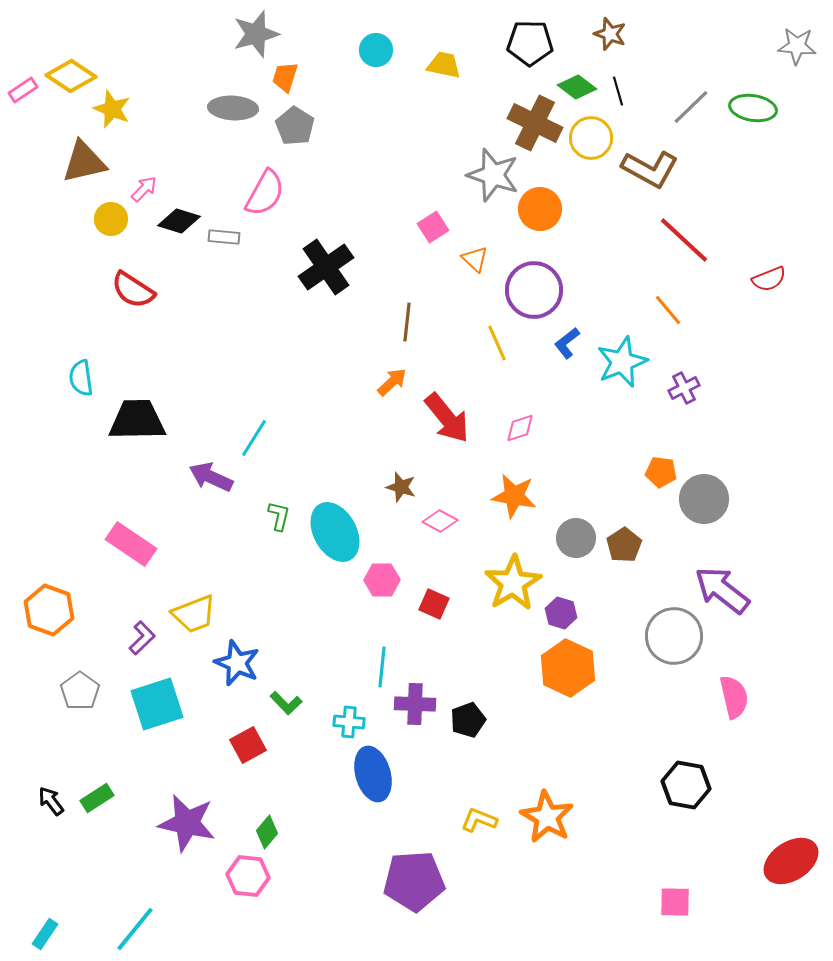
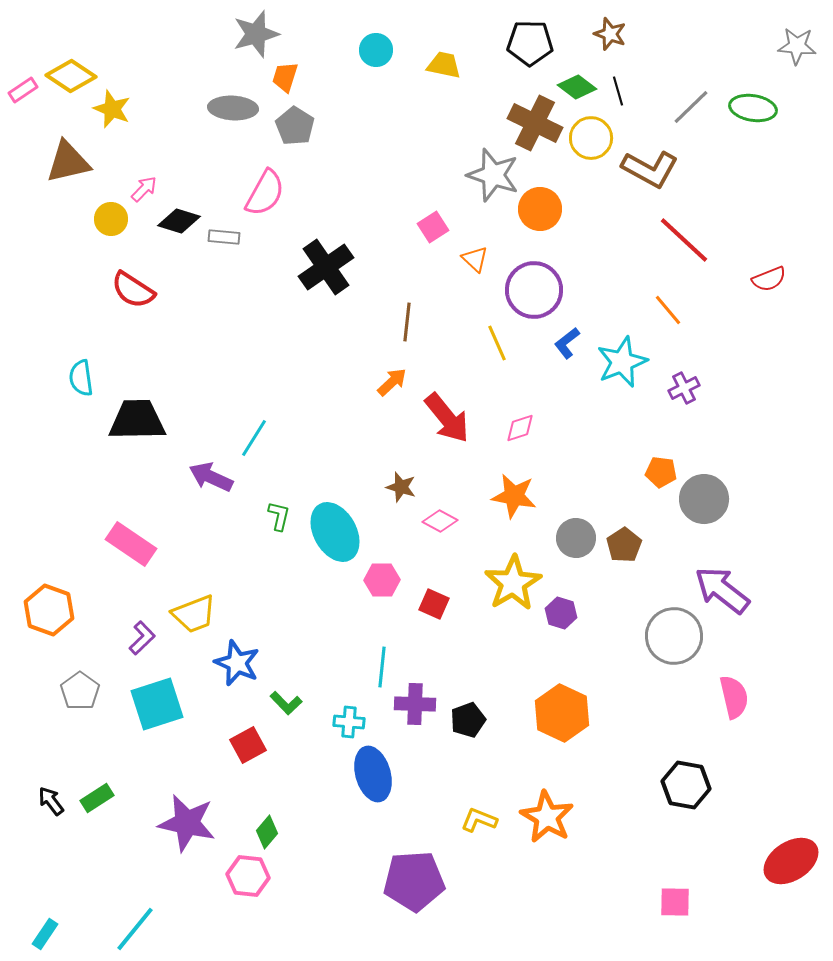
brown triangle at (84, 162): moved 16 px left
orange hexagon at (568, 668): moved 6 px left, 45 px down
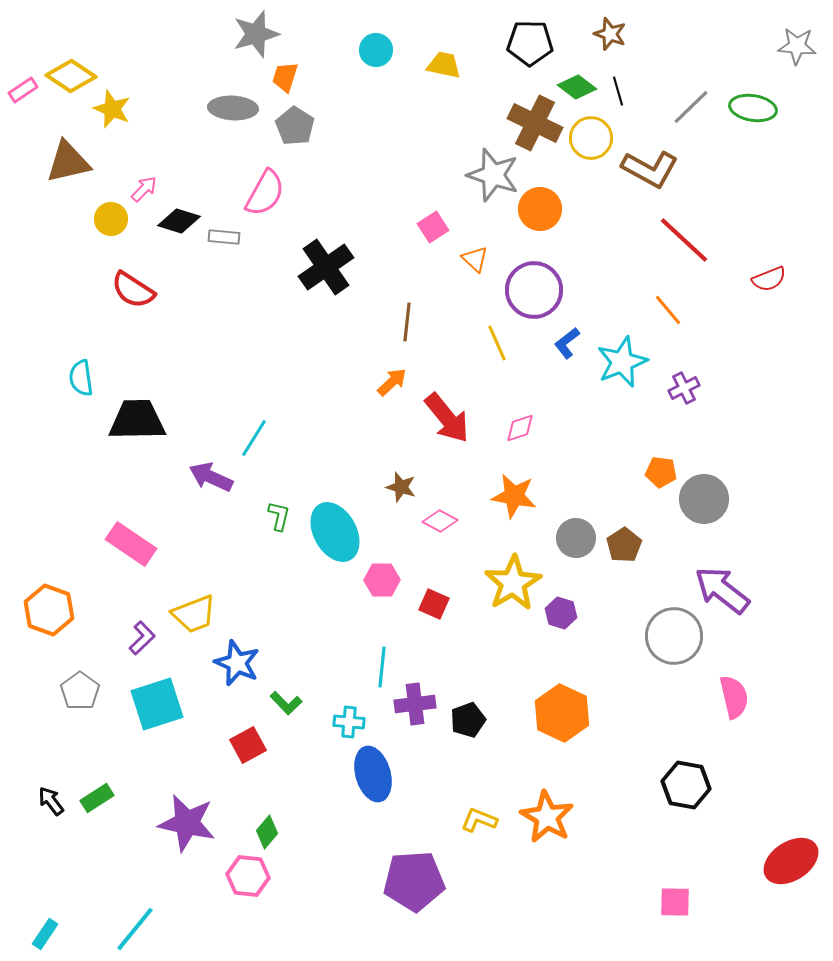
purple cross at (415, 704): rotated 9 degrees counterclockwise
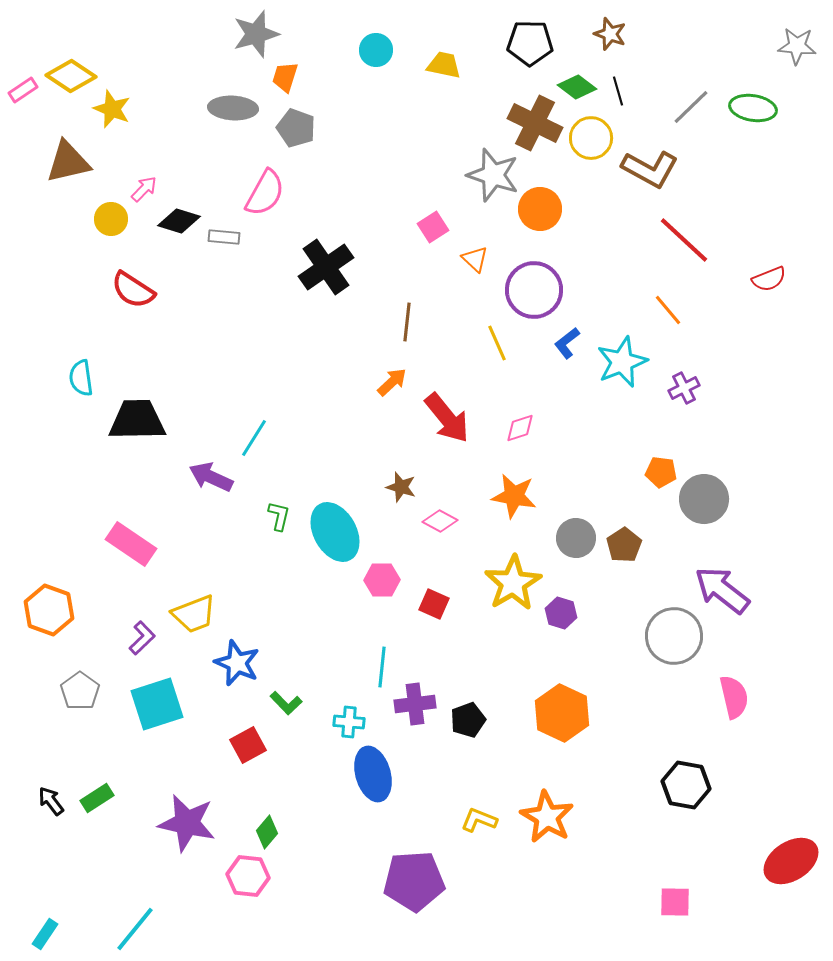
gray pentagon at (295, 126): moved 1 px right, 2 px down; rotated 12 degrees counterclockwise
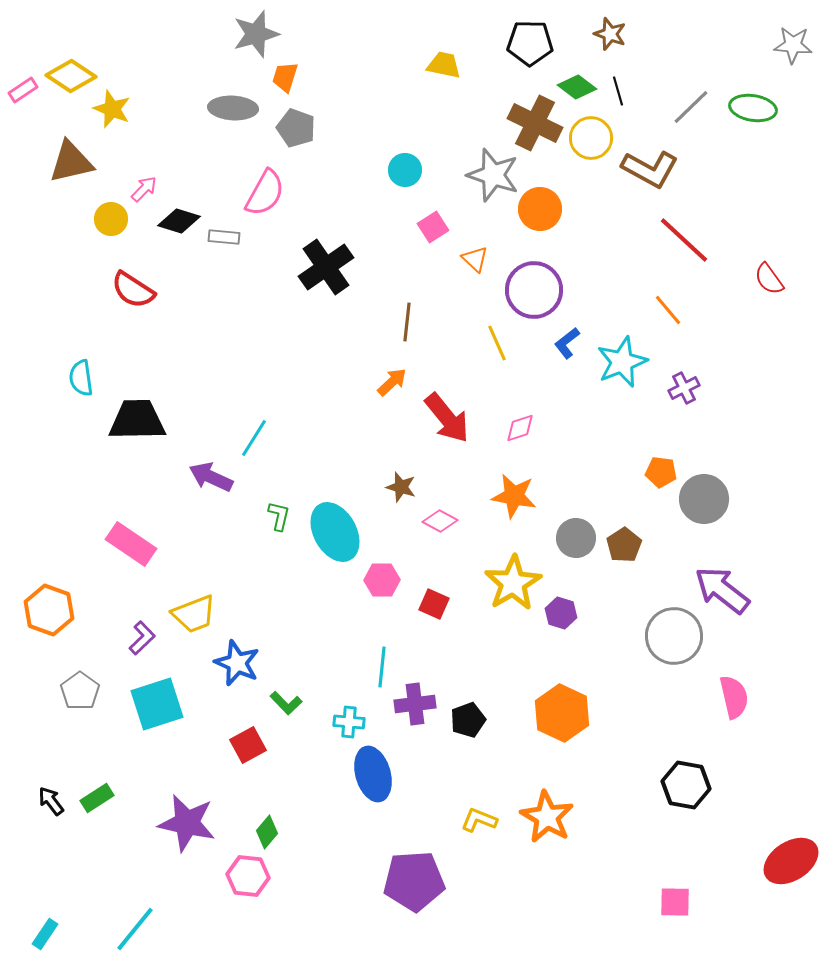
gray star at (797, 46): moved 4 px left, 1 px up
cyan circle at (376, 50): moved 29 px right, 120 px down
brown triangle at (68, 162): moved 3 px right
red semicircle at (769, 279): rotated 76 degrees clockwise
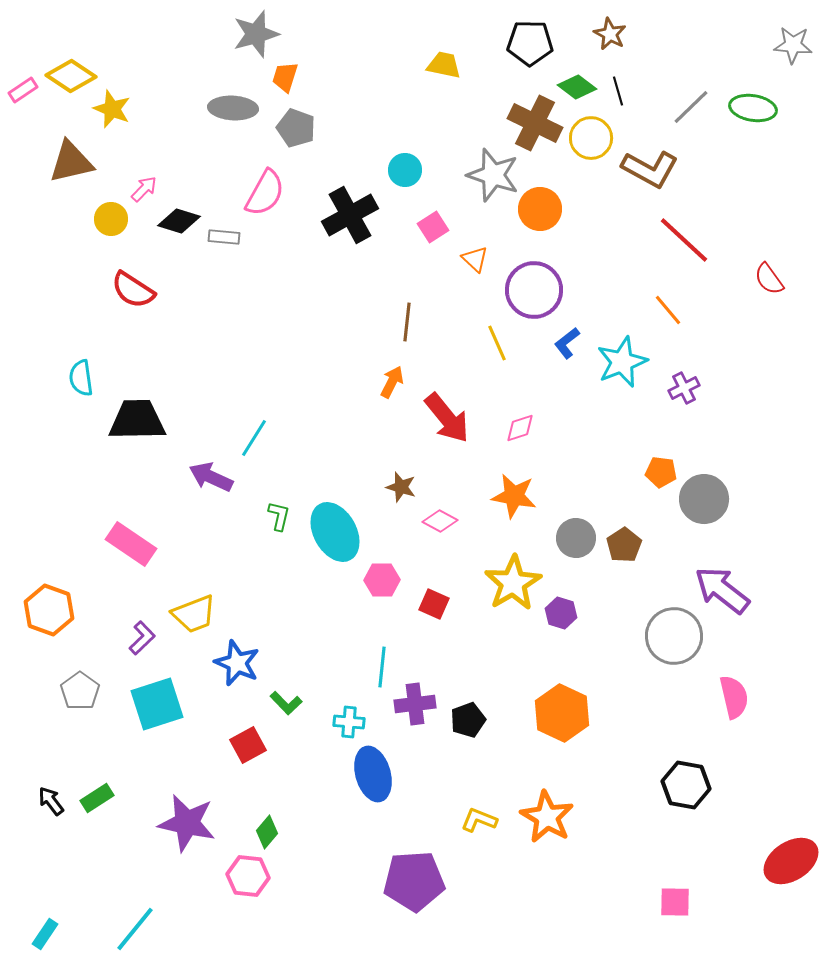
brown star at (610, 34): rotated 8 degrees clockwise
black cross at (326, 267): moved 24 px right, 52 px up; rotated 6 degrees clockwise
orange arrow at (392, 382): rotated 20 degrees counterclockwise
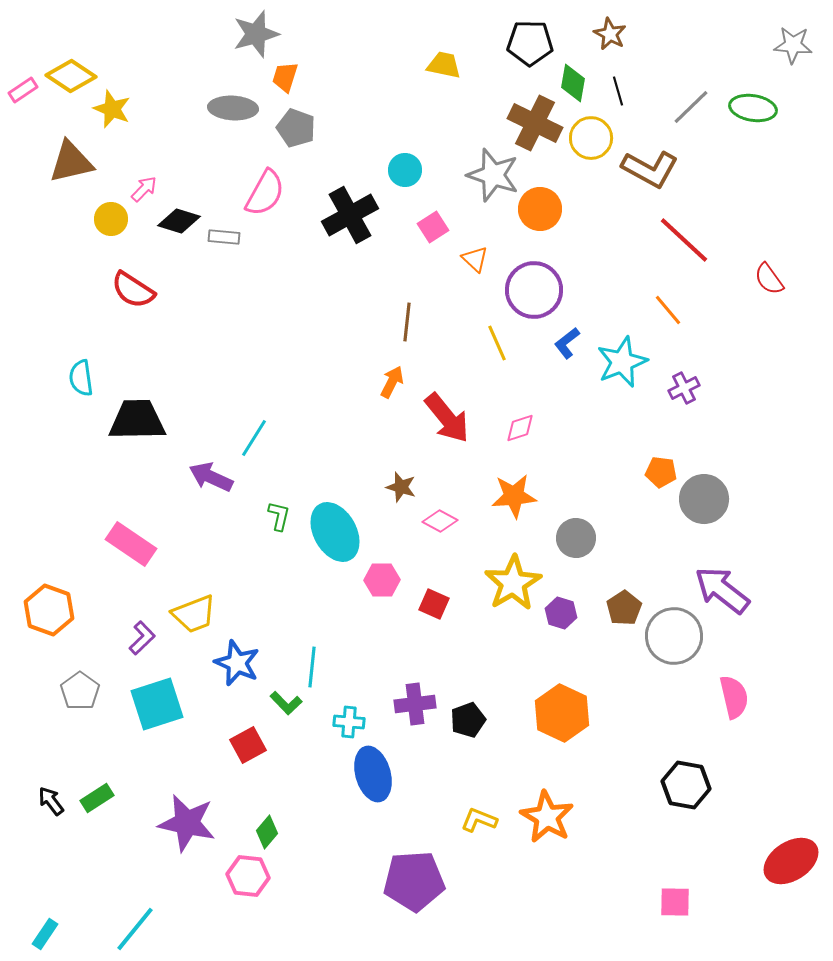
green diamond at (577, 87): moved 4 px left, 4 px up; rotated 63 degrees clockwise
orange star at (514, 496): rotated 15 degrees counterclockwise
brown pentagon at (624, 545): moved 63 px down
cyan line at (382, 667): moved 70 px left
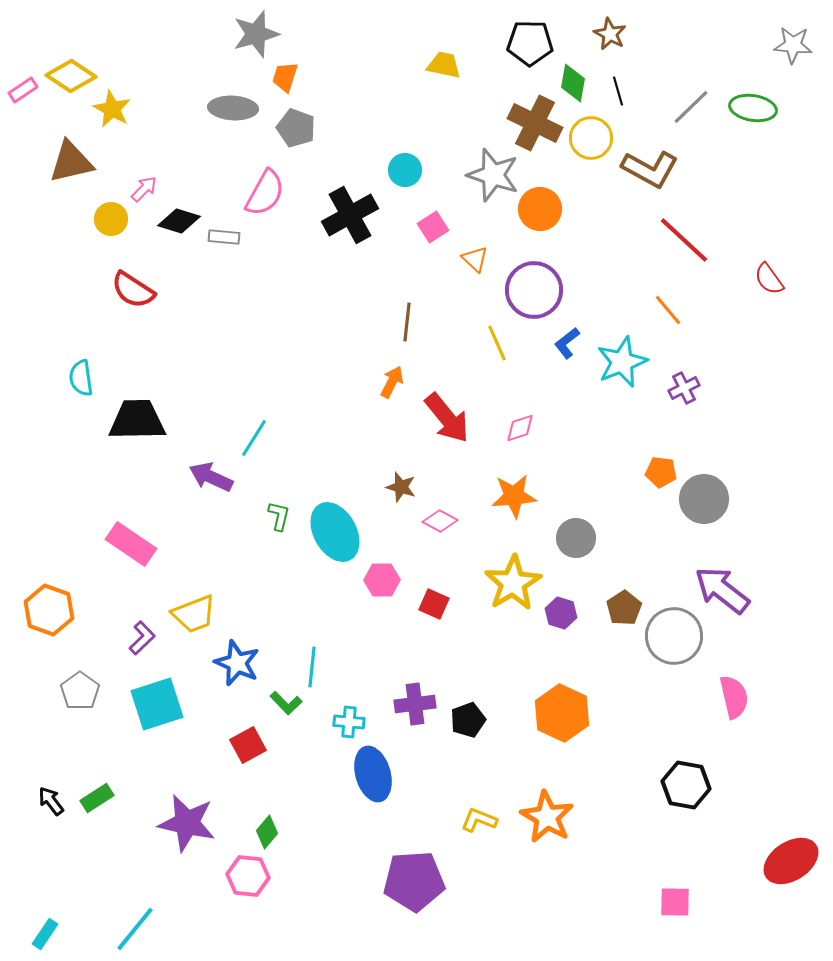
yellow star at (112, 109): rotated 6 degrees clockwise
